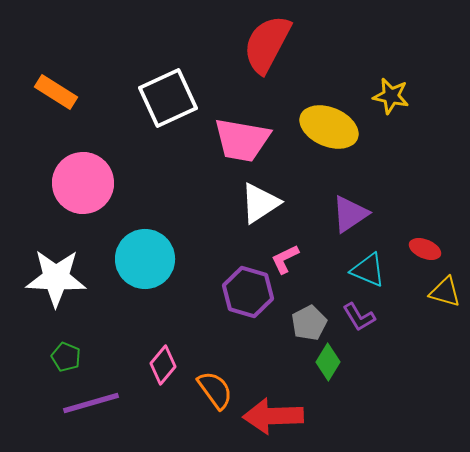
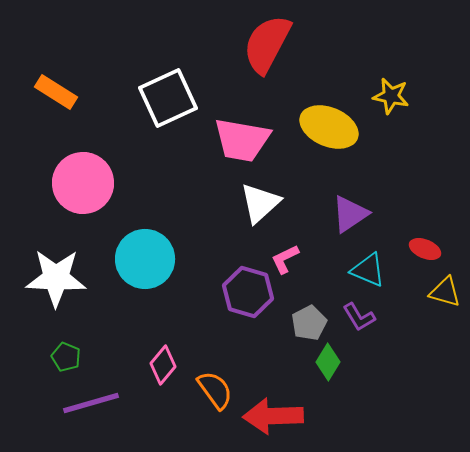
white triangle: rotated 9 degrees counterclockwise
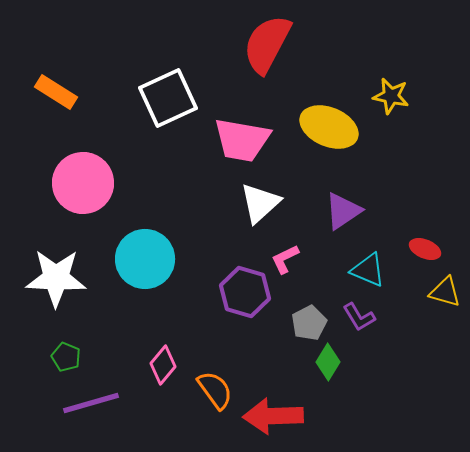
purple triangle: moved 7 px left, 3 px up
purple hexagon: moved 3 px left
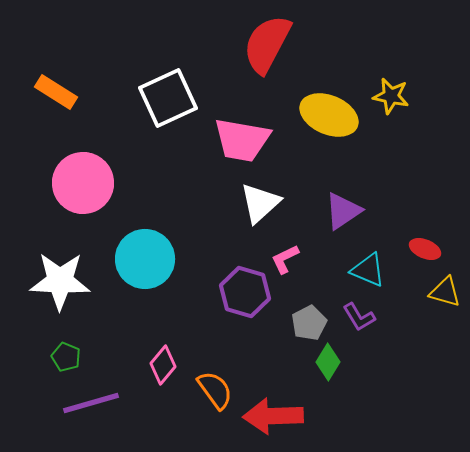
yellow ellipse: moved 12 px up
white star: moved 4 px right, 3 px down
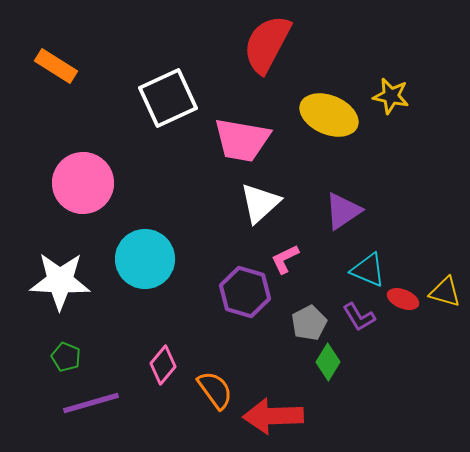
orange rectangle: moved 26 px up
red ellipse: moved 22 px left, 50 px down
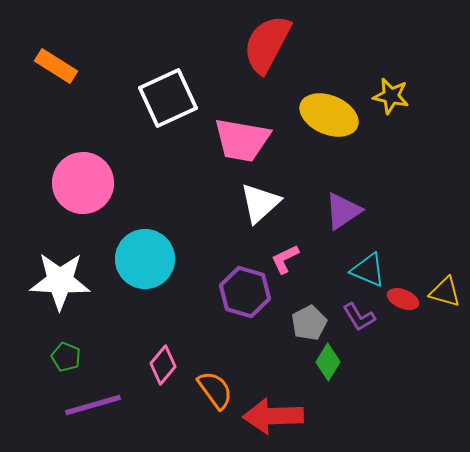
purple line: moved 2 px right, 2 px down
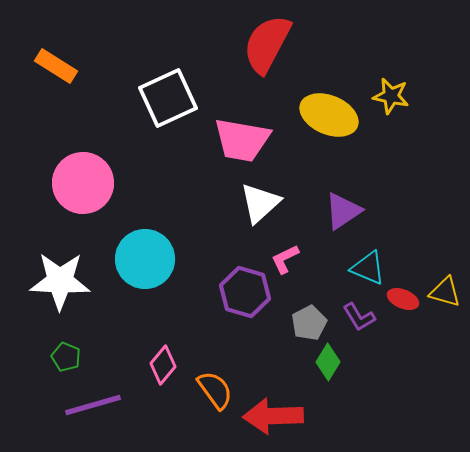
cyan triangle: moved 2 px up
